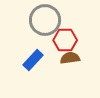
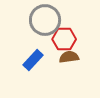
red hexagon: moved 1 px left, 1 px up
brown semicircle: moved 1 px left, 1 px up
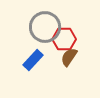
gray circle: moved 7 px down
brown semicircle: rotated 48 degrees counterclockwise
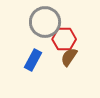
gray circle: moved 5 px up
blue rectangle: rotated 15 degrees counterclockwise
